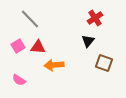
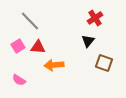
gray line: moved 2 px down
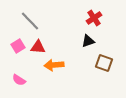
red cross: moved 1 px left
black triangle: rotated 32 degrees clockwise
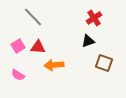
gray line: moved 3 px right, 4 px up
pink semicircle: moved 1 px left, 5 px up
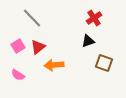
gray line: moved 1 px left, 1 px down
red triangle: rotated 42 degrees counterclockwise
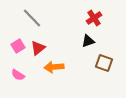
red triangle: moved 1 px down
orange arrow: moved 2 px down
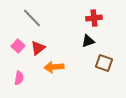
red cross: rotated 28 degrees clockwise
pink square: rotated 16 degrees counterclockwise
pink semicircle: moved 1 px right, 3 px down; rotated 112 degrees counterclockwise
